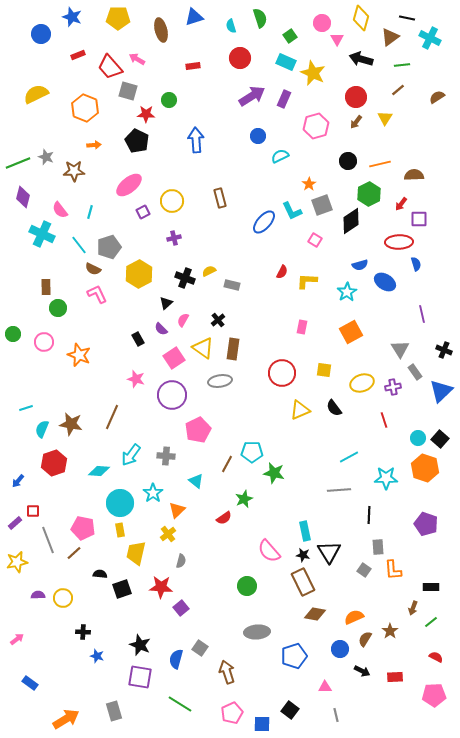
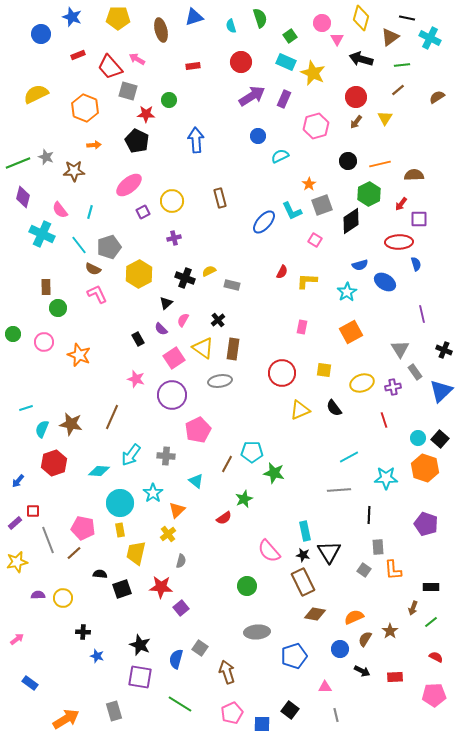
red circle at (240, 58): moved 1 px right, 4 px down
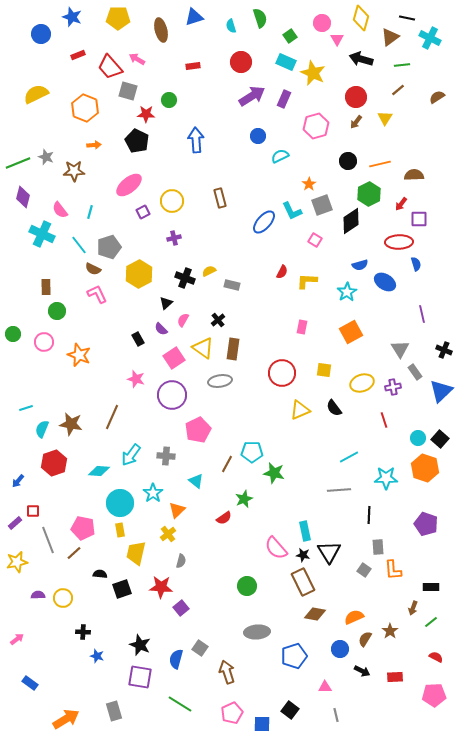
green circle at (58, 308): moved 1 px left, 3 px down
pink semicircle at (269, 551): moved 7 px right, 3 px up
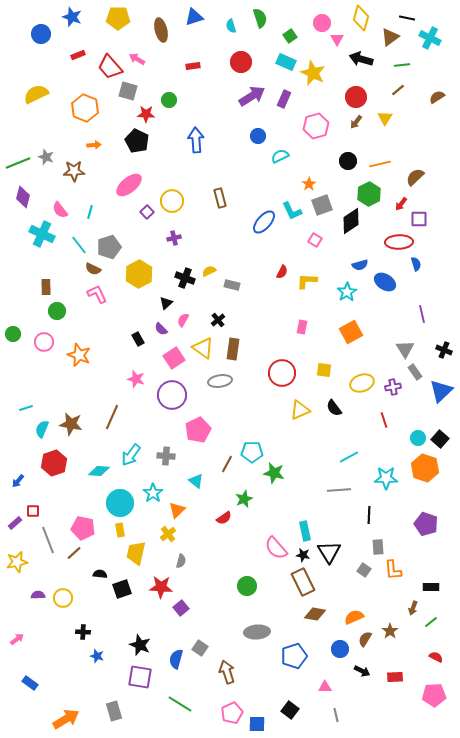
brown semicircle at (414, 175): moved 1 px right, 2 px down; rotated 42 degrees counterclockwise
purple square at (143, 212): moved 4 px right; rotated 16 degrees counterclockwise
gray triangle at (400, 349): moved 5 px right
blue square at (262, 724): moved 5 px left
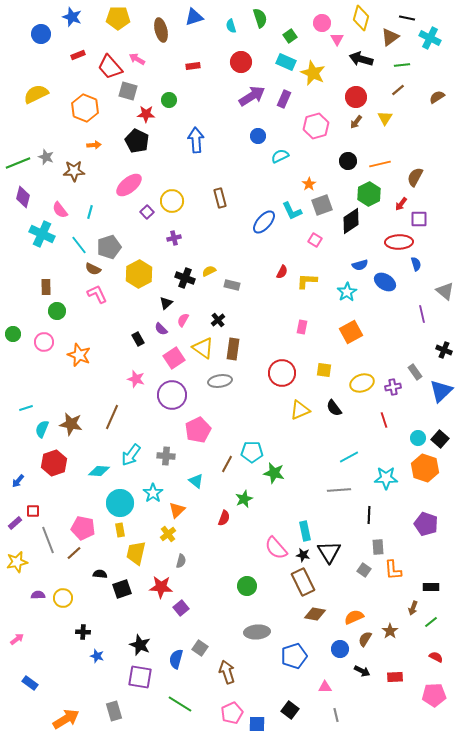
brown semicircle at (415, 177): rotated 18 degrees counterclockwise
gray triangle at (405, 349): moved 40 px right, 58 px up; rotated 18 degrees counterclockwise
red semicircle at (224, 518): rotated 35 degrees counterclockwise
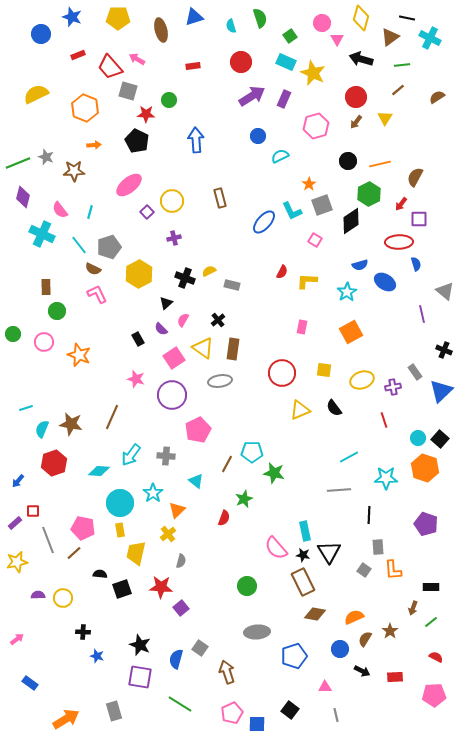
yellow ellipse at (362, 383): moved 3 px up
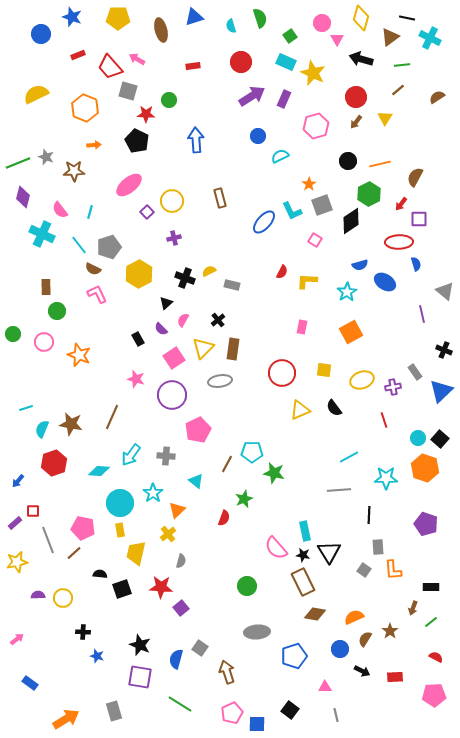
yellow triangle at (203, 348): rotated 40 degrees clockwise
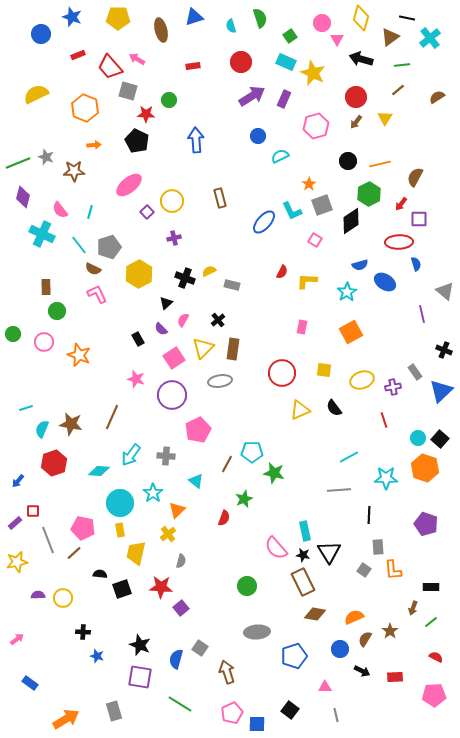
cyan cross at (430, 38): rotated 25 degrees clockwise
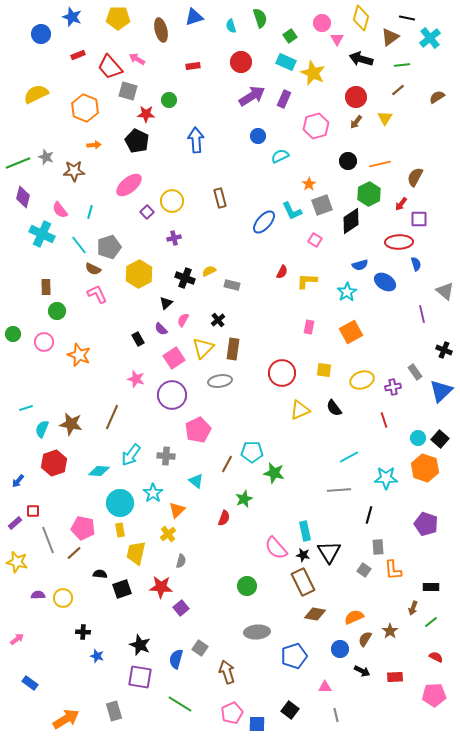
pink rectangle at (302, 327): moved 7 px right
black line at (369, 515): rotated 12 degrees clockwise
yellow star at (17, 562): rotated 25 degrees clockwise
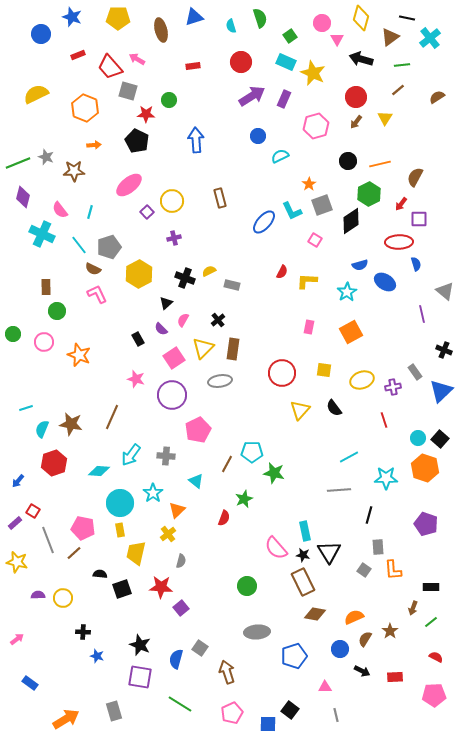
yellow triangle at (300, 410): rotated 25 degrees counterclockwise
red square at (33, 511): rotated 32 degrees clockwise
blue square at (257, 724): moved 11 px right
